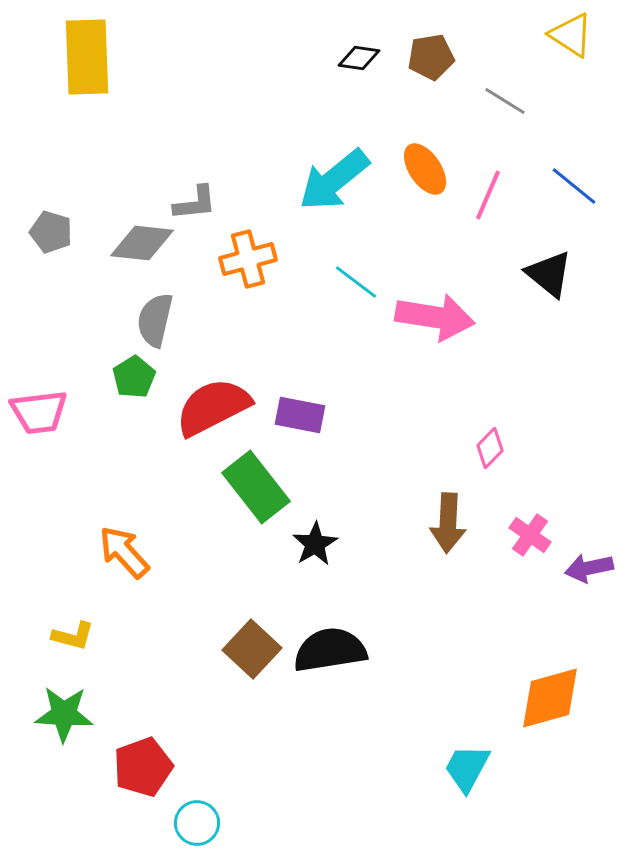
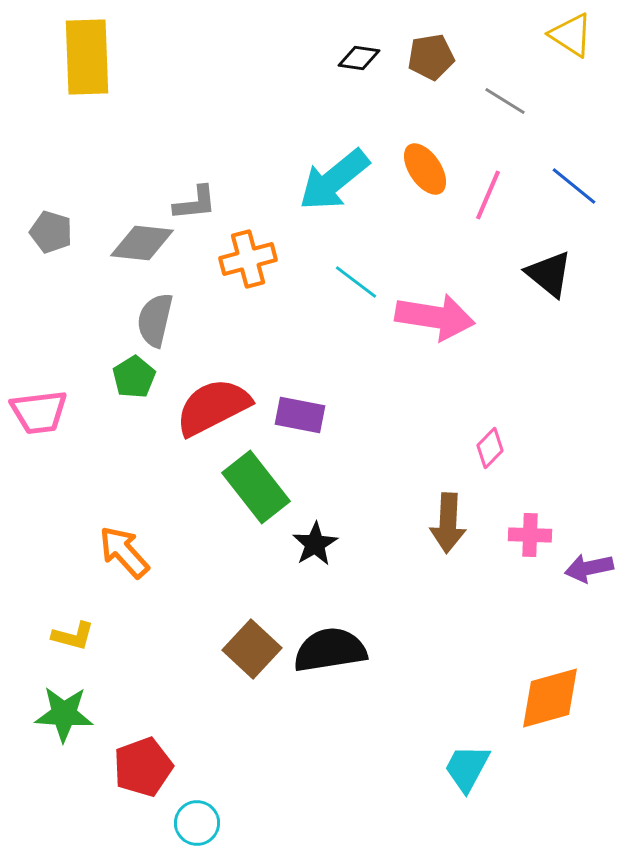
pink cross: rotated 33 degrees counterclockwise
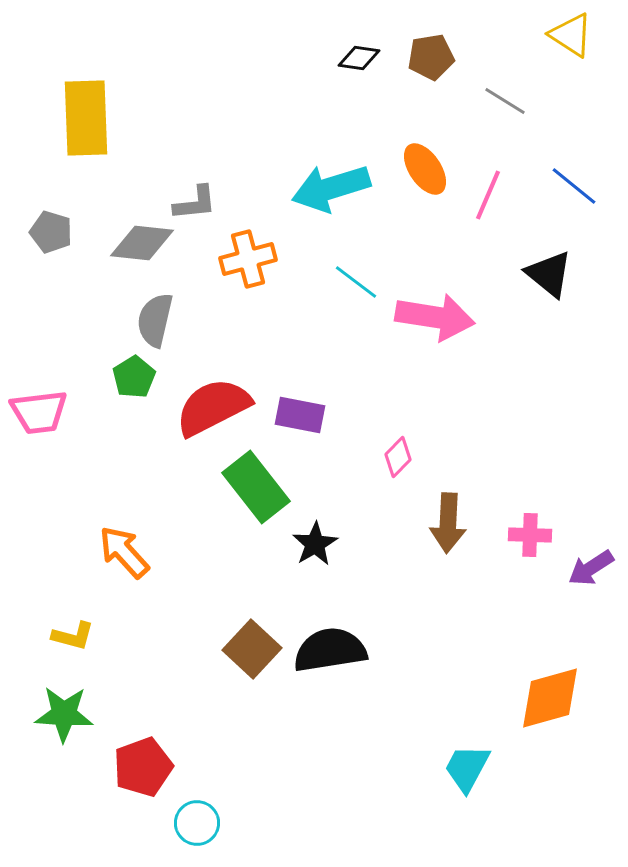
yellow rectangle: moved 1 px left, 61 px down
cyan arrow: moved 3 px left, 8 px down; rotated 22 degrees clockwise
pink diamond: moved 92 px left, 9 px down
purple arrow: moved 2 px right; rotated 21 degrees counterclockwise
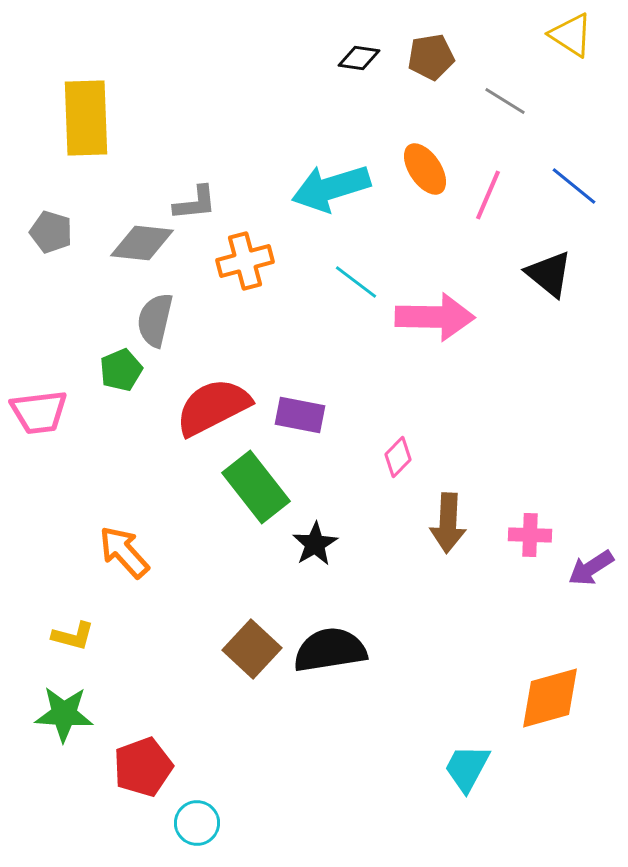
orange cross: moved 3 px left, 2 px down
pink arrow: rotated 8 degrees counterclockwise
green pentagon: moved 13 px left, 7 px up; rotated 9 degrees clockwise
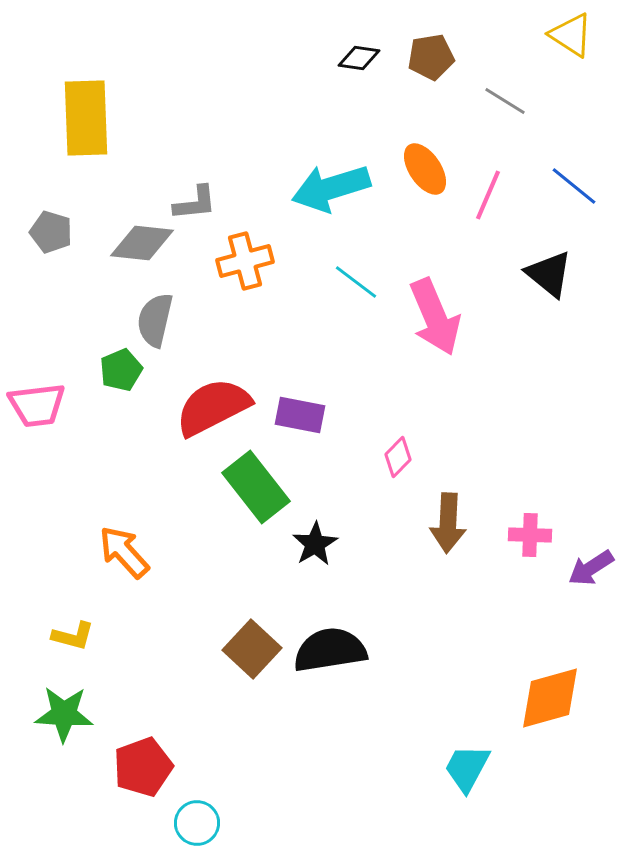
pink arrow: rotated 66 degrees clockwise
pink trapezoid: moved 2 px left, 7 px up
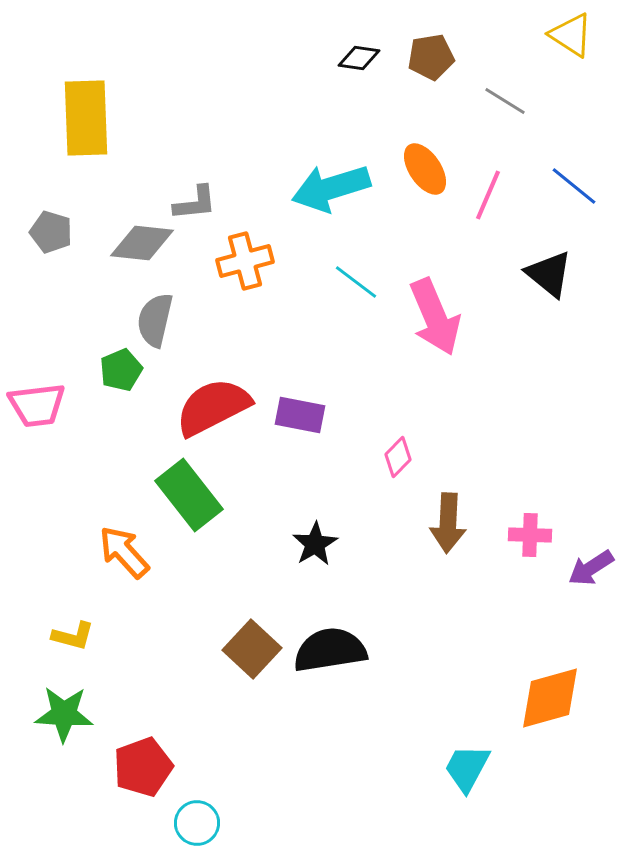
green rectangle: moved 67 px left, 8 px down
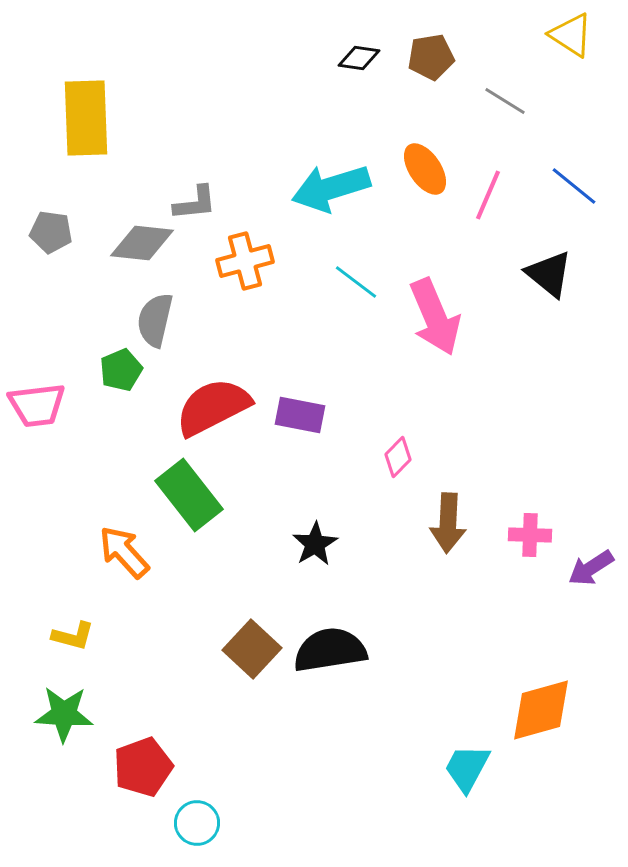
gray pentagon: rotated 9 degrees counterclockwise
orange diamond: moved 9 px left, 12 px down
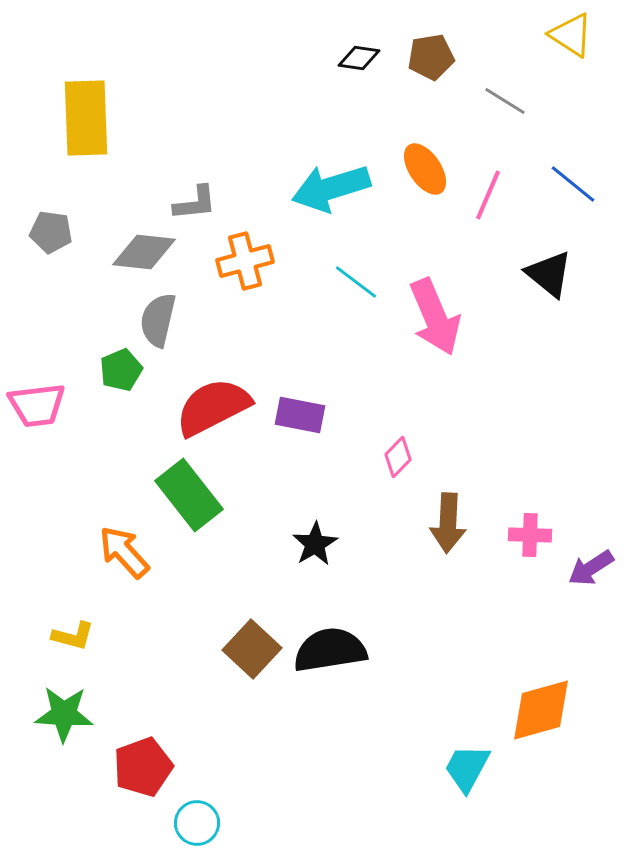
blue line: moved 1 px left, 2 px up
gray diamond: moved 2 px right, 9 px down
gray semicircle: moved 3 px right
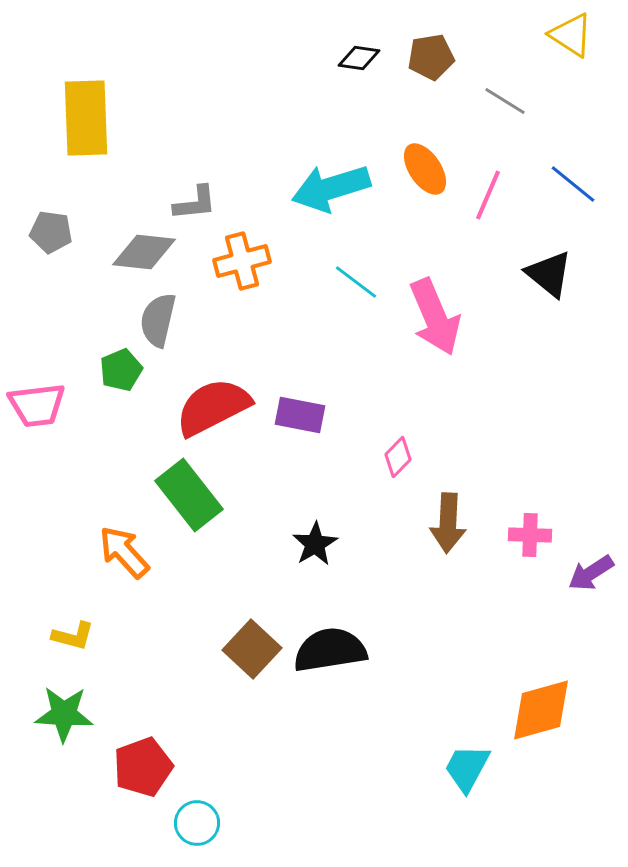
orange cross: moved 3 px left
purple arrow: moved 5 px down
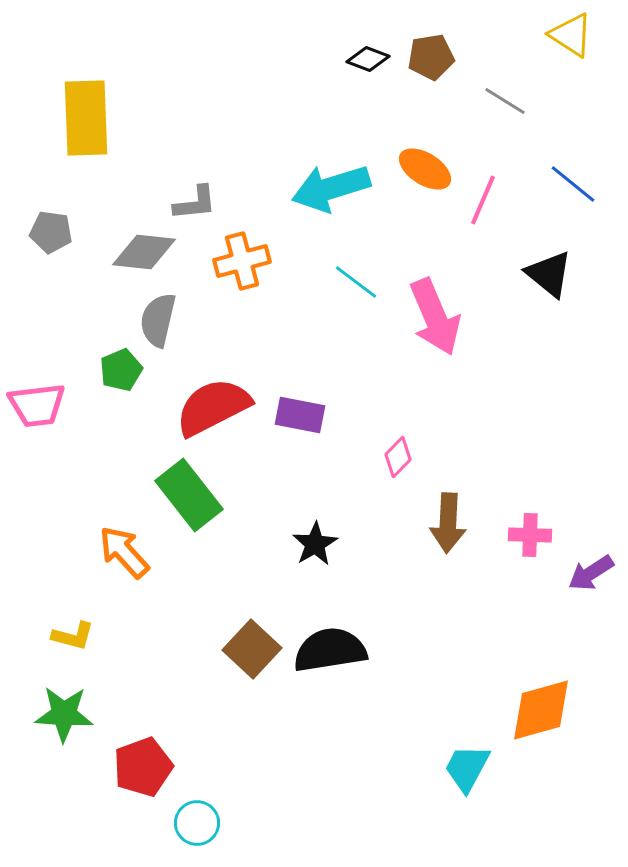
black diamond: moved 9 px right, 1 px down; rotated 12 degrees clockwise
orange ellipse: rotated 24 degrees counterclockwise
pink line: moved 5 px left, 5 px down
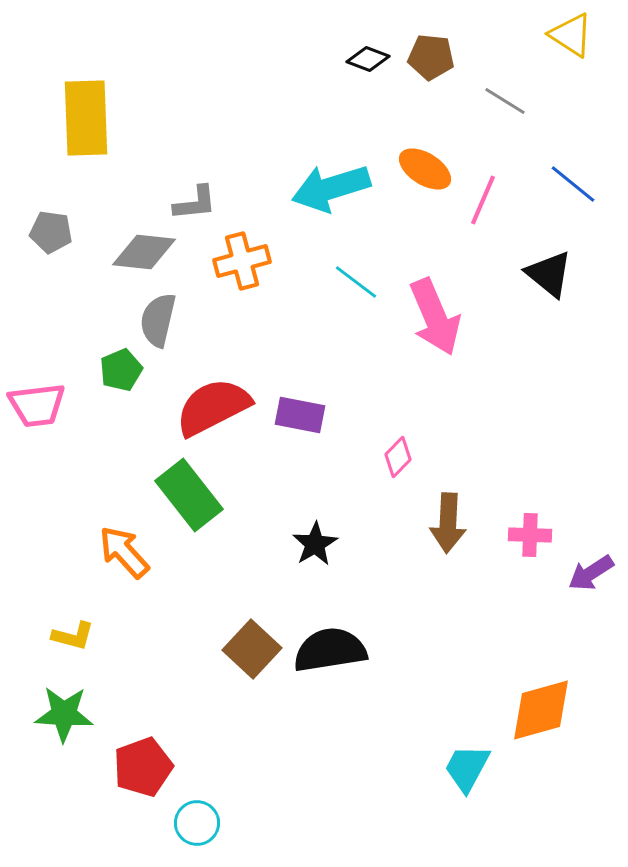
brown pentagon: rotated 15 degrees clockwise
